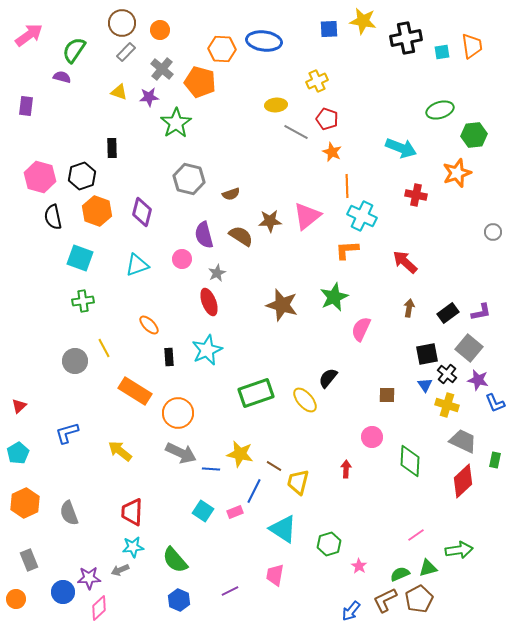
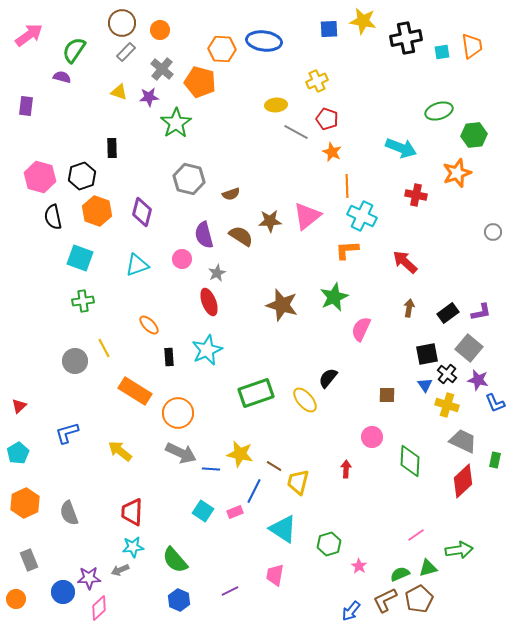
green ellipse at (440, 110): moved 1 px left, 1 px down
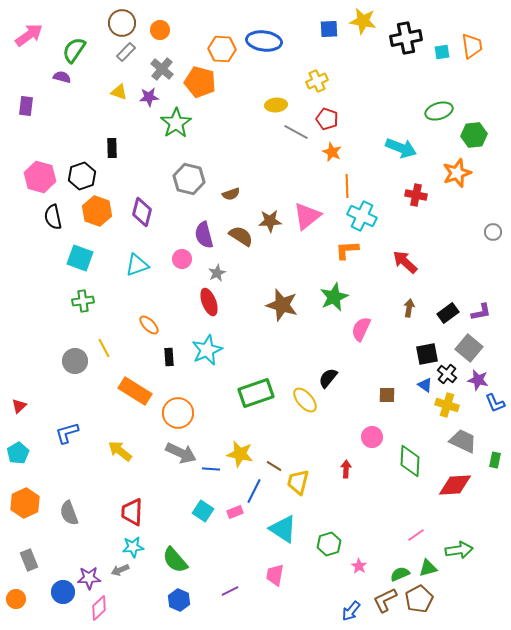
blue triangle at (425, 385): rotated 21 degrees counterclockwise
red diamond at (463, 481): moved 8 px left, 4 px down; rotated 40 degrees clockwise
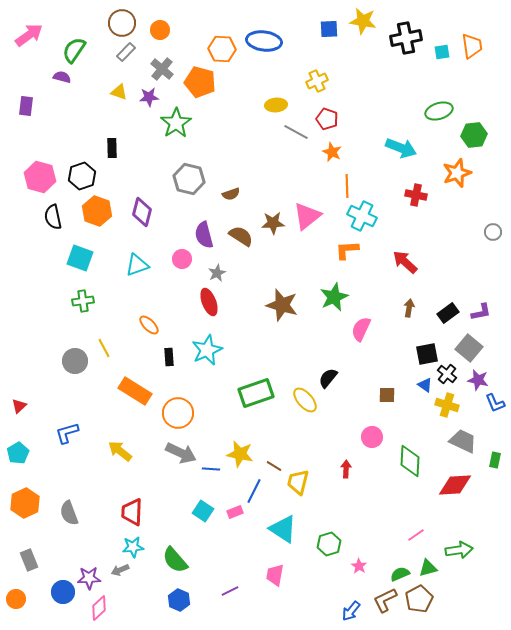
brown star at (270, 221): moved 3 px right, 2 px down
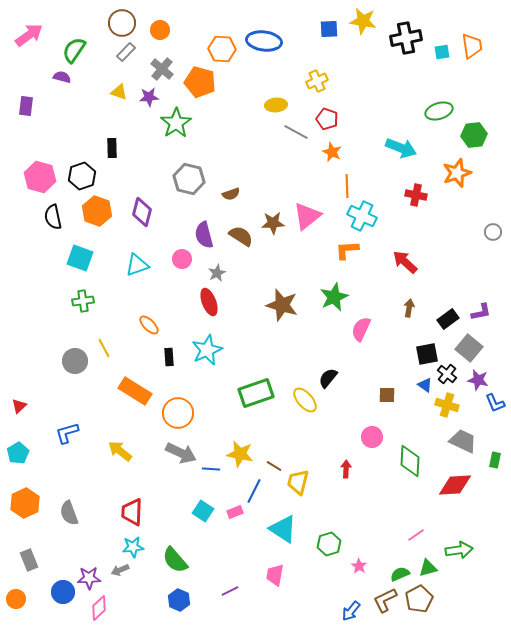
black rectangle at (448, 313): moved 6 px down
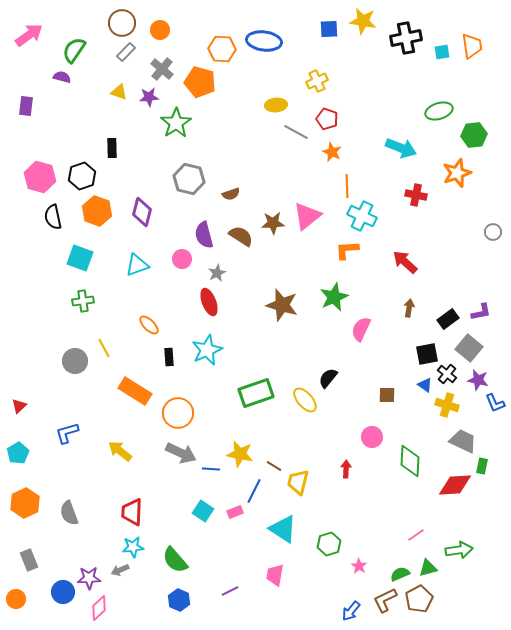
green rectangle at (495, 460): moved 13 px left, 6 px down
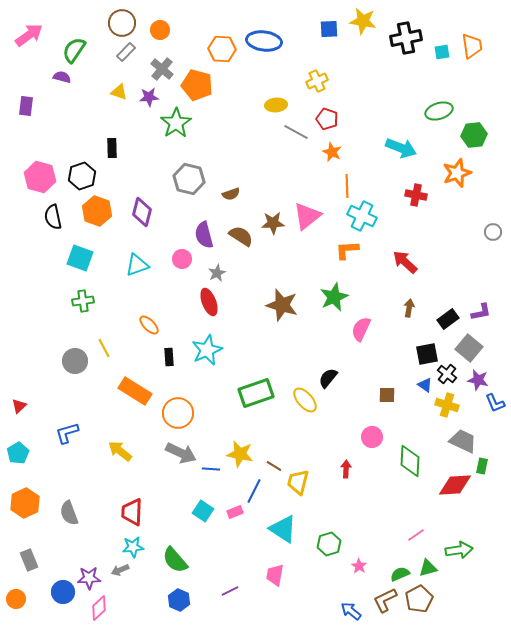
orange pentagon at (200, 82): moved 3 px left, 3 px down
blue arrow at (351, 611): rotated 90 degrees clockwise
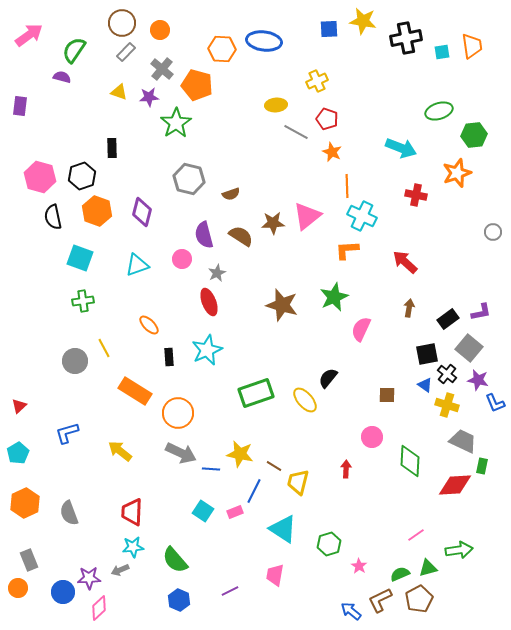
purple rectangle at (26, 106): moved 6 px left
orange circle at (16, 599): moved 2 px right, 11 px up
brown L-shape at (385, 600): moved 5 px left
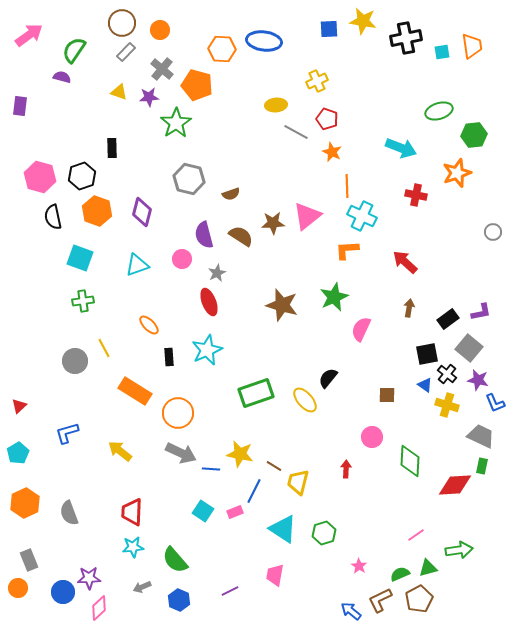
gray trapezoid at (463, 441): moved 18 px right, 5 px up
green hexagon at (329, 544): moved 5 px left, 11 px up
gray arrow at (120, 570): moved 22 px right, 17 px down
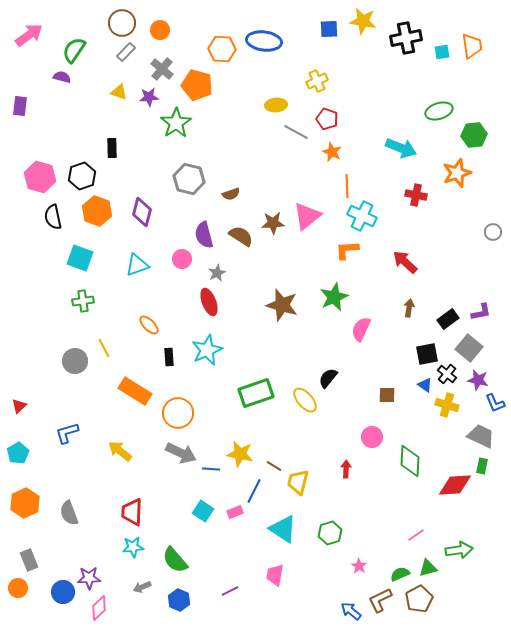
green hexagon at (324, 533): moved 6 px right
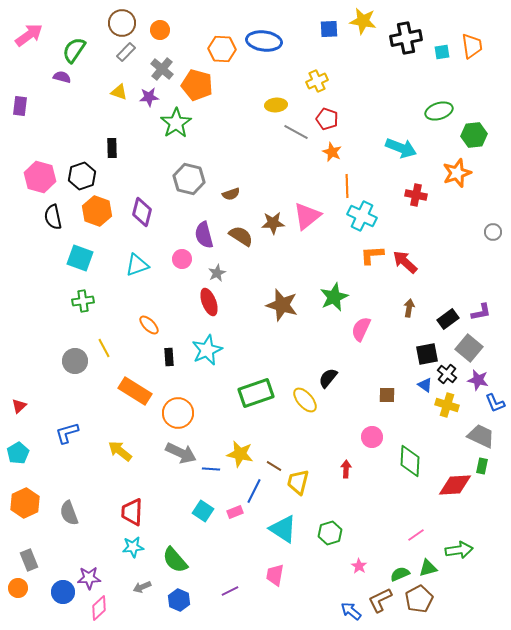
orange L-shape at (347, 250): moved 25 px right, 5 px down
